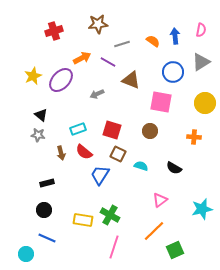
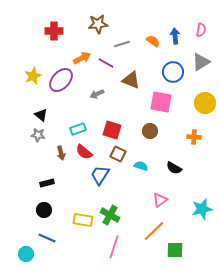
red cross: rotated 18 degrees clockwise
purple line: moved 2 px left, 1 px down
green square: rotated 24 degrees clockwise
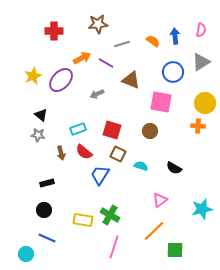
orange cross: moved 4 px right, 11 px up
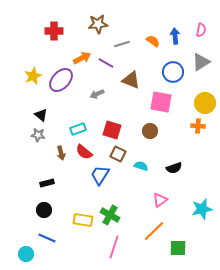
black semicircle: rotated 49 degrees counterclockwise
green square: moved 3 px right, 2 px up
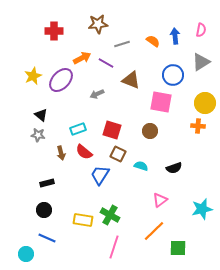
blue circle: moved 3 px down
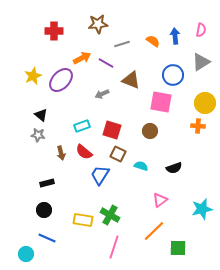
gray arrow: moved 5 px right
cyan rectangle: moved 4 px right, 3 px up
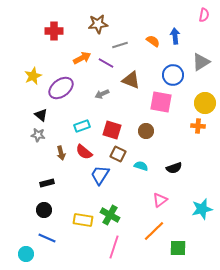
pink semicircle: moved 3 px right, 15 px up
gray line: moved 2 px left, 1 px down
purple ellipse: moved 8 px down; rotated 10 degrees clockwise
brown circle: moved 4 px left
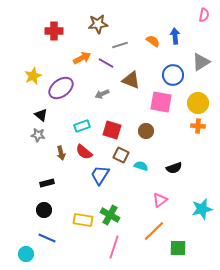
yellow circle: moved 7 px left
brown square: moved 3 px right, 1 px down
